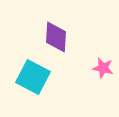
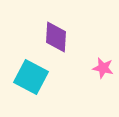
cyan square: moved 2 px left
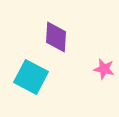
pink star: moved 1 px right, 1 px down
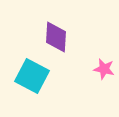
cyan square: moved 1 px right, 1 px up
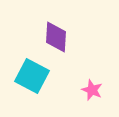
pink star: moved 12 px left, 21 px down; rotated 10 degrees clockwise
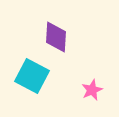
pink star: rotated 25 degrees clockwise
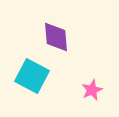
purple diamond: rotated 8 degrees counterclockwise
